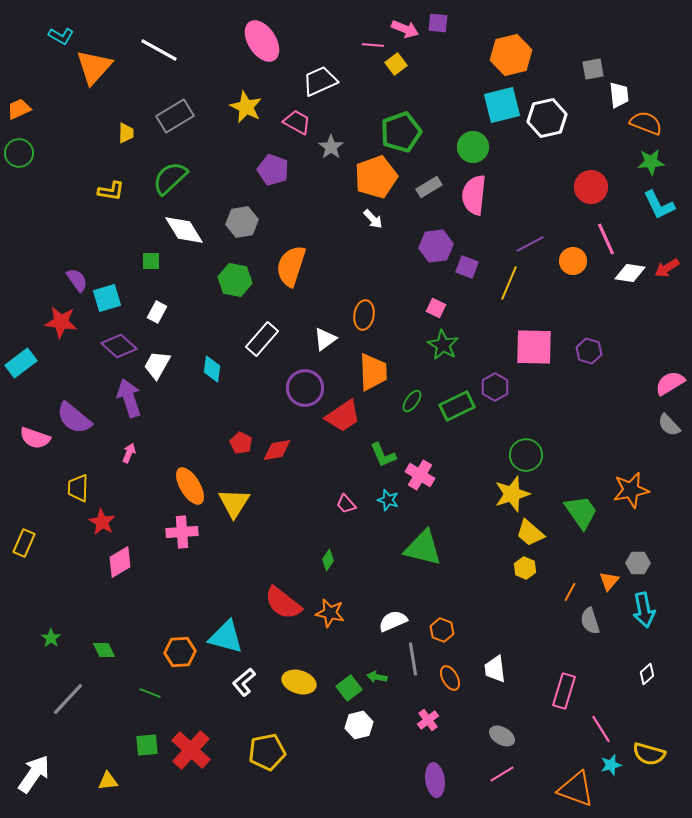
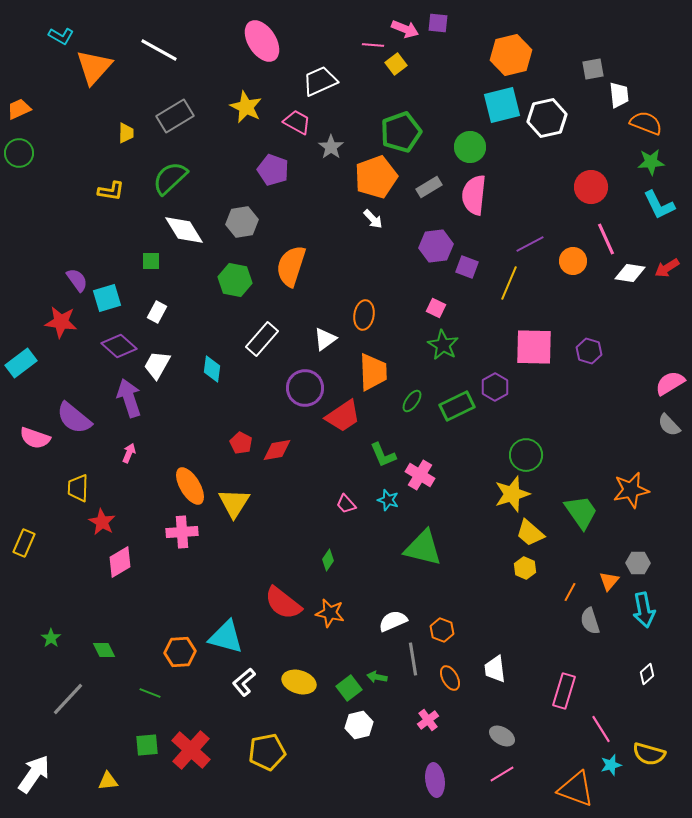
green circle at (473, 147): moved 3 px left
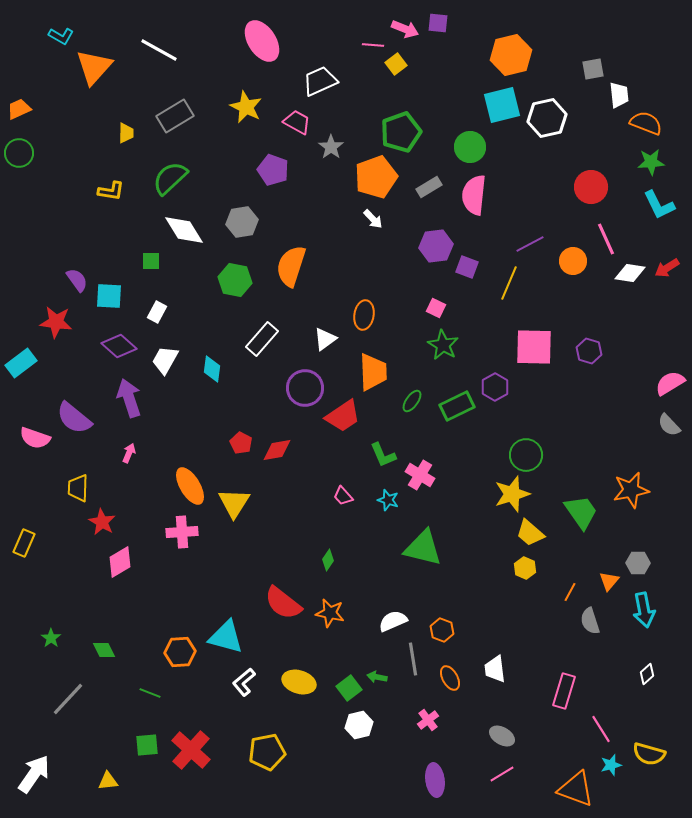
cyan square at (107, 298): moved 2 px right, 2 px up; rotated 20 degrees clockwise
red star at (61, 322): moved 5 px left
white trapezoid at (157, 365): moved 8 px right, 5 px up
pink trapezoid at (346, 504): moved 3 px left, 8 px up
